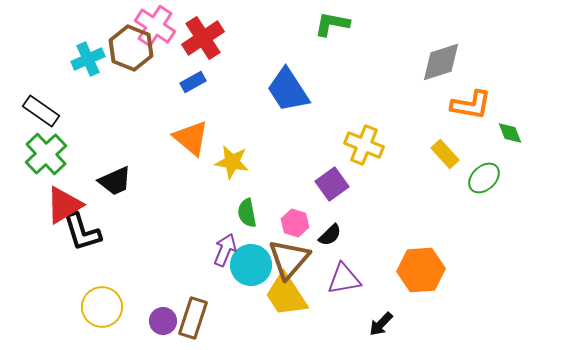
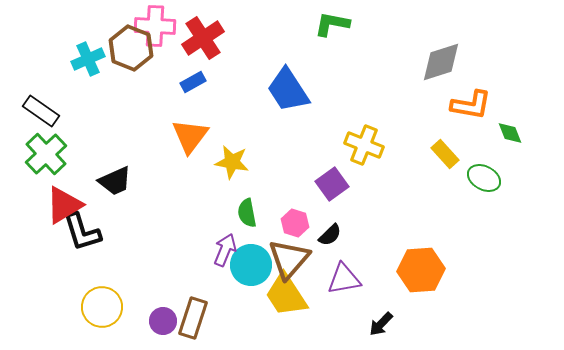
pink cross: rotated 30 degrees counterclockwise
orange triangle: moved 1 px left, 2 px up; rotated 27 degrees clockwise
green ellipse: rotated 72 degrees clockwise
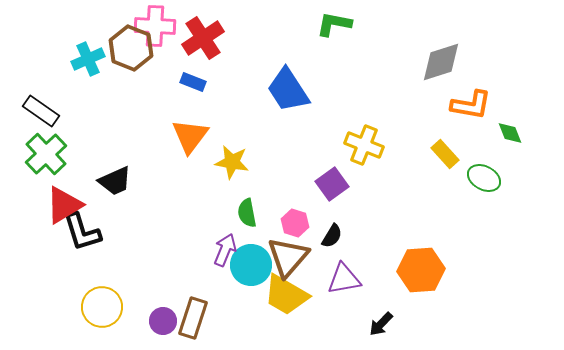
green L-shape: moved 2 px right
blue rectangle: rotated 50 degrees clockwise
black semicircle: moved 2 px right, 1 px down; rotated 15 degrees counterclockwise
brown triangle: moved 1 px left, 2 px up
yellow trapezoid: rotated 27 degrees counterclockwise
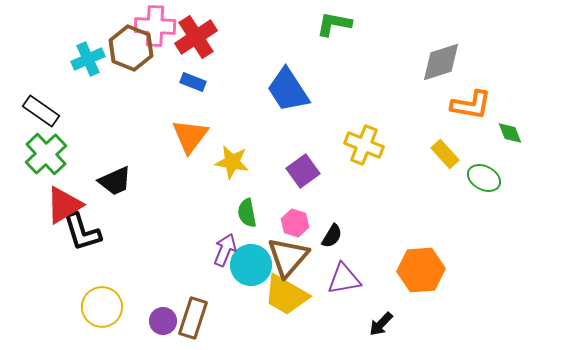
red cross: moved 7 px left, 1 px up
purple square: moved 29 px left, 13 px up
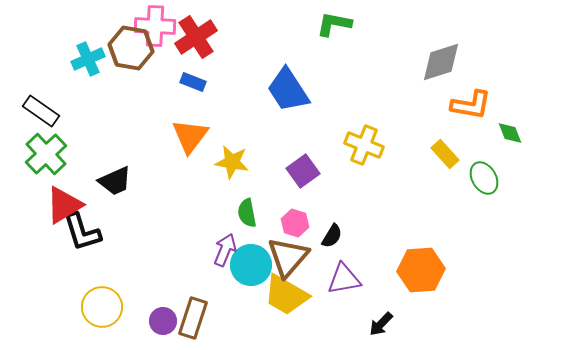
brown hexagon: rotated 12 degrees counterclockwise
green ellipse: rotated 32 degrees clockwise
